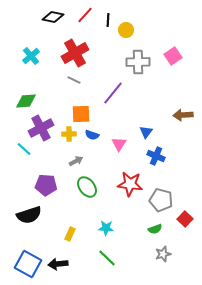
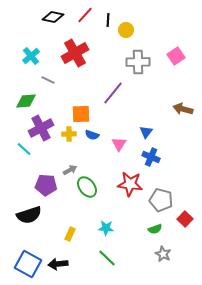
pink square: moved 3 px right
gray line: moved 26 px left
brown arrow: moved 6 px up; rotated 18 degrees clockwise
blue cross: moved 5 px left, 1 px down
gray arrow: moved 6 px left, 9 px down
gray star: rotated 28 degrees counterclockwise
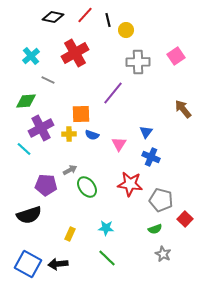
black line: rotated 16 degrees counterclockwise
brown arrow: rotated 36 degrees clockwise
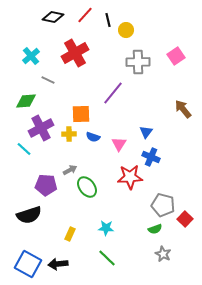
blue semicircle: moved 1 px right, 2 px down
red star: moved 7 px up; rotated 10 degrees counterclockwise
gray pentagon: moved 2 px right, 5 px down
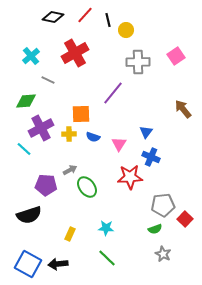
gray pentagon: rotated 20 degrees counterclockwise
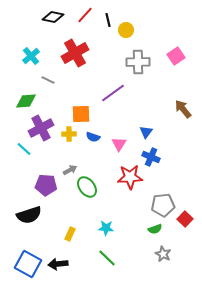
purple line: rotated 15 degrees clockwise
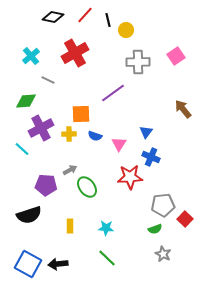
blue semicircle: moved 2 px right, 1 px up
cyan line: moved 2 px left
yellow rectangle: moved 8 px up; rotated 24 degrees counterclockwise
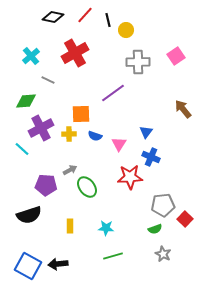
green line: moved 6 px right, 2 px up; rotated 60 degrees counterclockwise
blue square: moved 2 px down
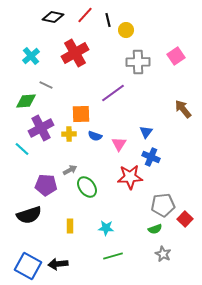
gray line: moved 2 px left, 5 px down
